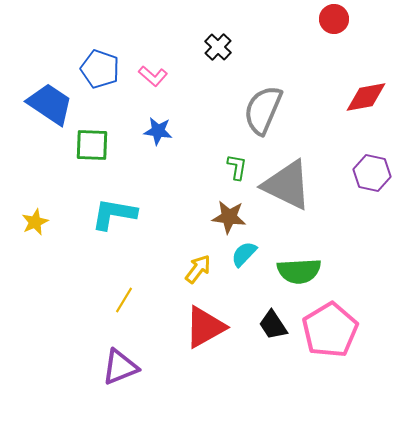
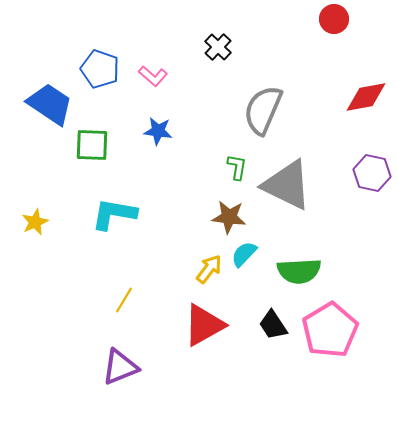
yellow arrow: moved 11 px right
red triangle: moved 1 px left, 2 px up
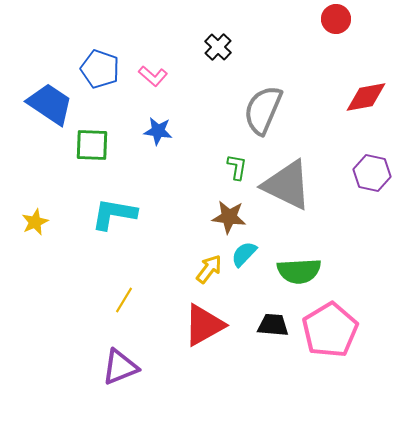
red circle: moved 2 px right
black trapezoid: rotated 128 degrees clockwise
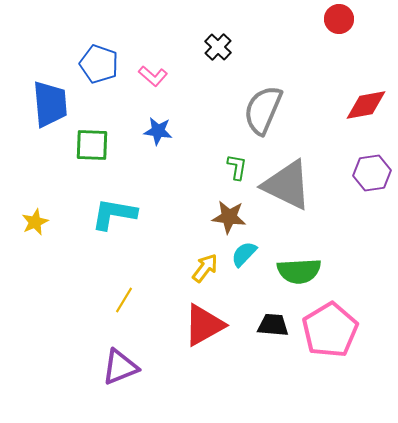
red circle: moved 3 px right
blue pentagon: moved 1 px left, 5 px up
red diamond: moved 8 px down
blue trapezoid: rotated 51 degrees clockwise
purple hexagon: rotated 21 degrees counterclockwise
yellow arrow: moved 4 px left, 1 px up
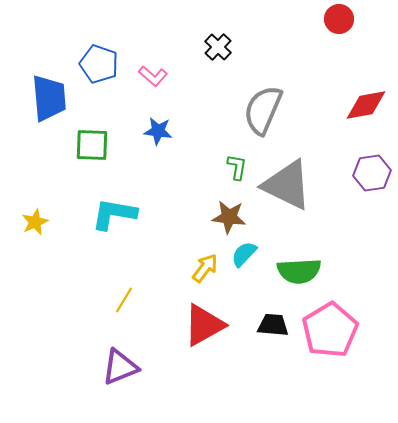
blue trapezoid: moved 1 px left, 6 px up
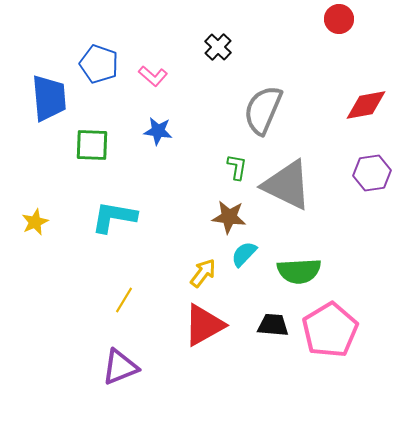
cyan L-shape: moved 3 px down
yellow arrow: moved 2 px left, 5 px down
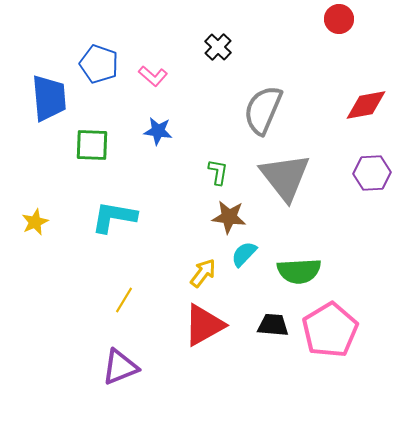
green L-shape: moved 19 px left, 5 px down
purple hexagon: rotated 6 degrees clockwise
gray triangle: moved 2 px left, 8 px up; rotated 26 degrees clockwise
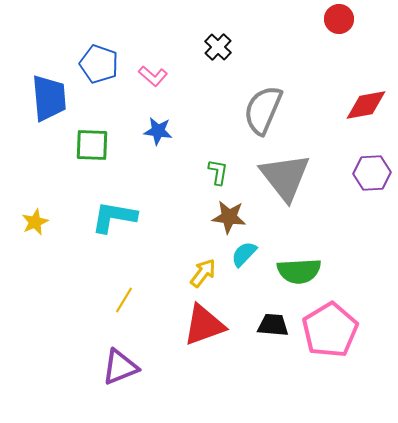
red triangle: rotated 9 degrees clockwise
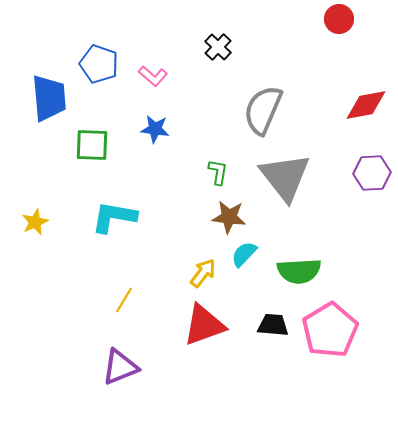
blue star: moved 3 px left, 2 px up
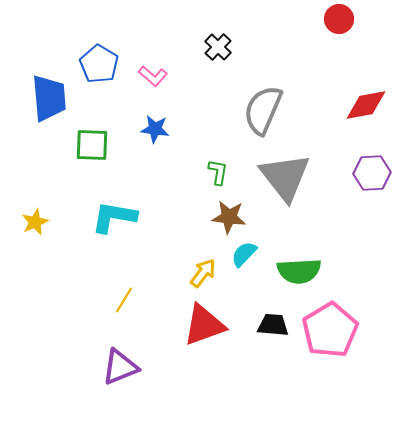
blue pentagon: rotated 12 degrees clockwise
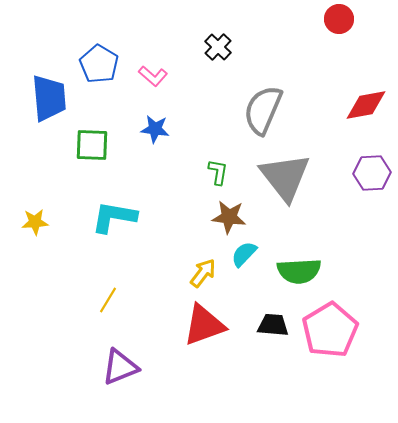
yellow star: rotated 20 degrees clockwise
yellow line: moved 16 px left
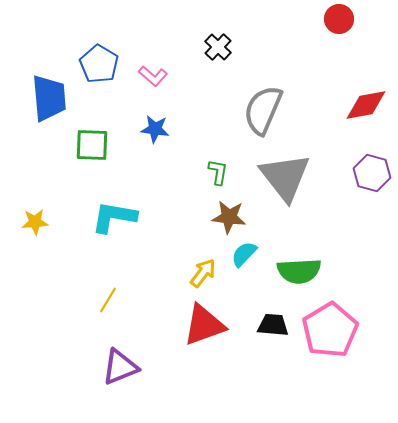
purple hexagon: rotated 18 degrees clockwise
